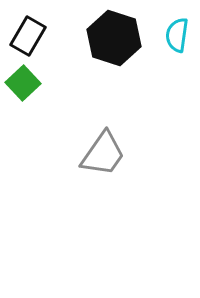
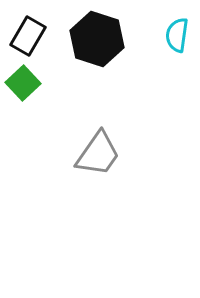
black hexagon: moved 17 px left, 1 px down
gray trapezoid: moved 5 px left
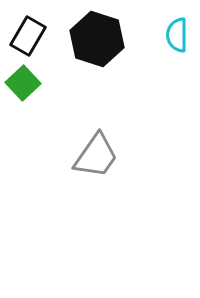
cyan semicircle: rotated 8 degrees counterclockwise
gray trapezoid: moved 2 px left, 2 px down
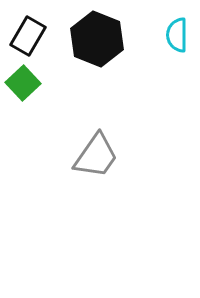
black hexagon: rotated 4 degrees clockwise
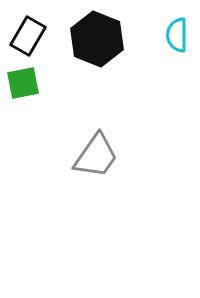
green square: rotated 32 degrees clockwise
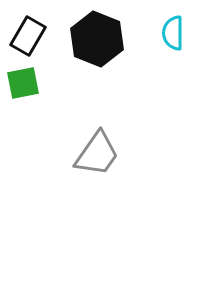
cyan semicircle: moved 4 px left, 2 px up
gray trapezoid: moved 1 px right, 2 px up
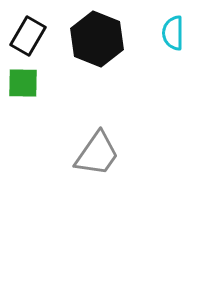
green square: rotated 12 degrees clockwise
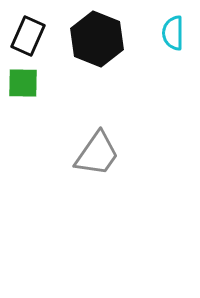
black rectangle: rotated 6 degrees counterclockwise
